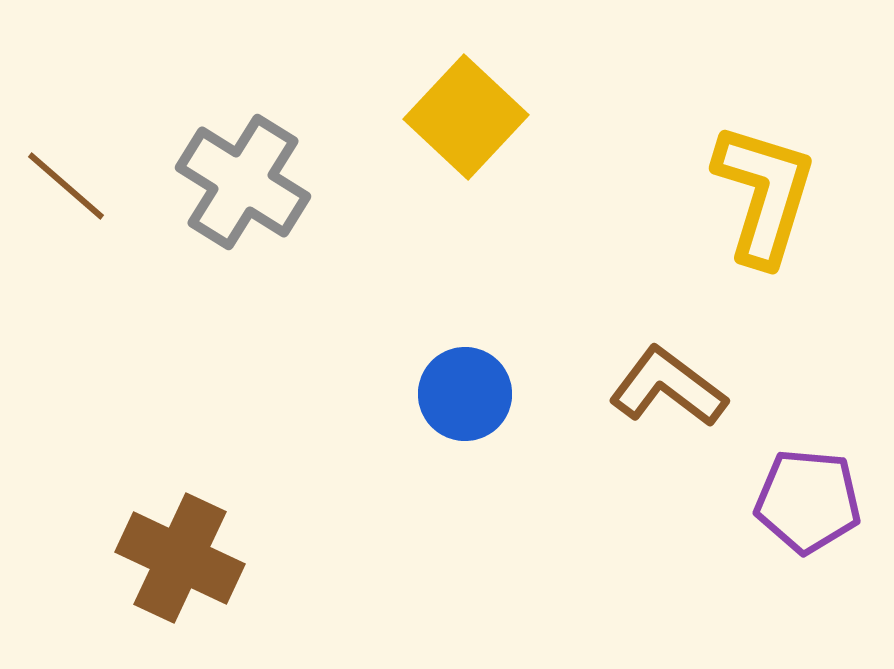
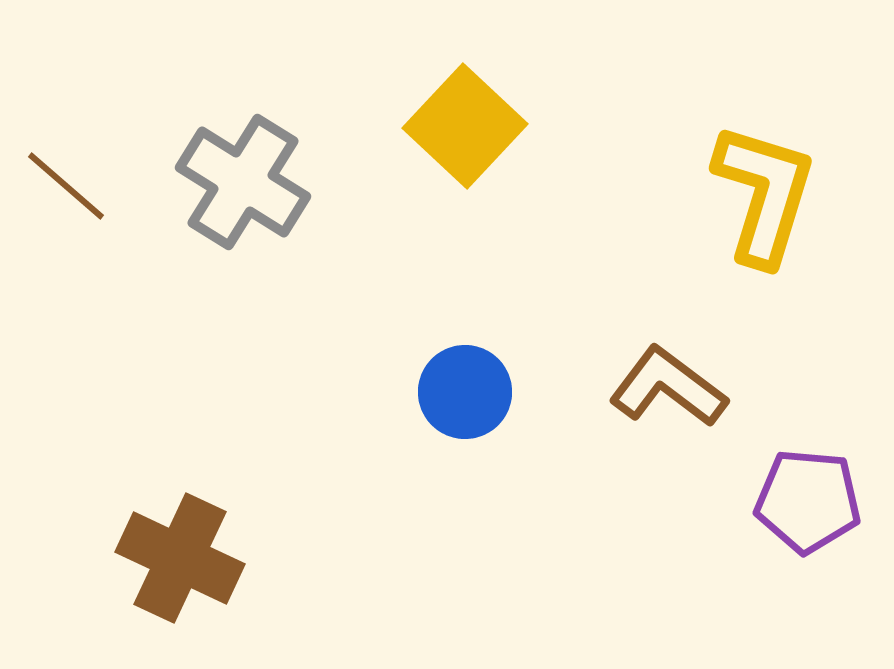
yellow square: moved 1 px left, 9 px down
blue circle: moved 2 px up
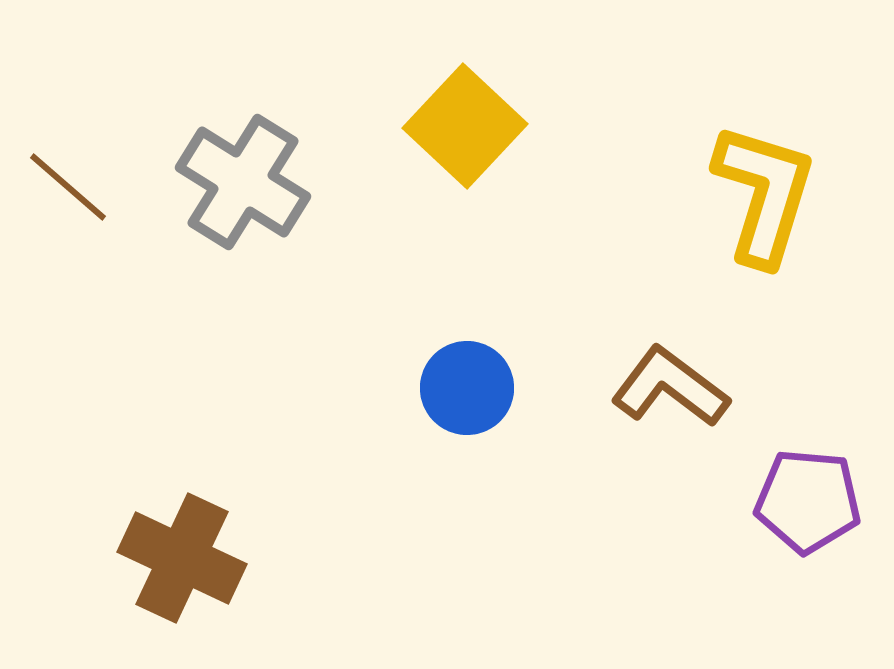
brown line: moved 2 px right, 1 px down
brown L-shape: moved 2 px right
blue circle: moved 2 px right, 4 px up
brown cross: moved 2 px right
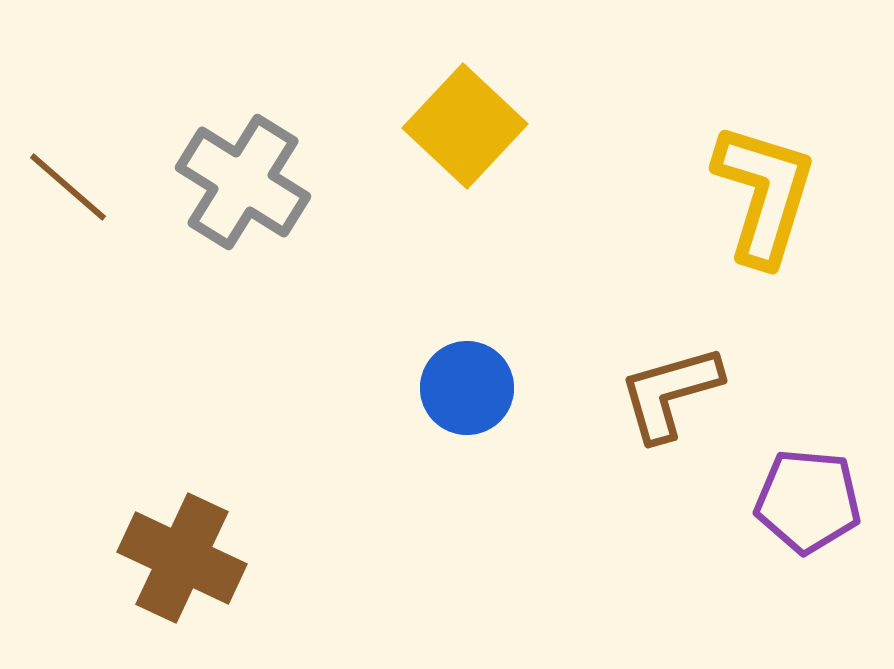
brown L-shape: moved 6 px down; rotated 53 degrees counterclockwise
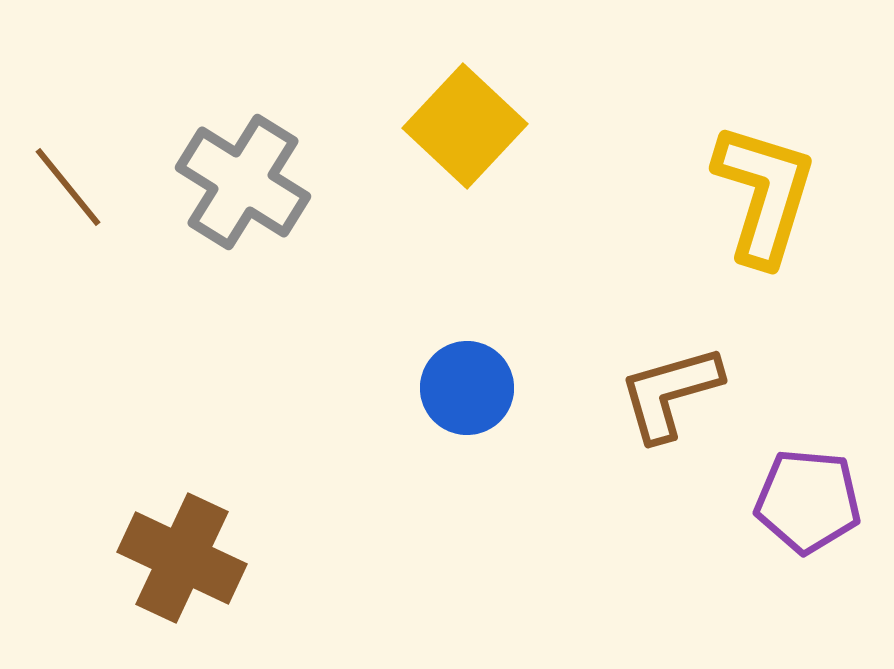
brown line: rotated 10 degrees clockwise
